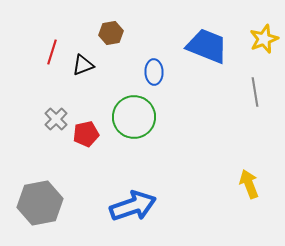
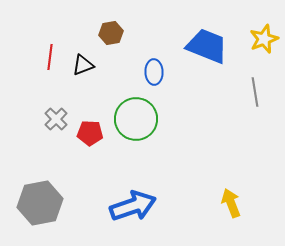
red line: moved 2 px left, 5 px down; rotated 10 degrees counterclockwise
green circle: moved 2 px right, 2 px down
red pentagon: moved 4 px right, 1 px up; rotated 15 degrees clockwise
yellow arrow: moved 18 px left, 19 px down
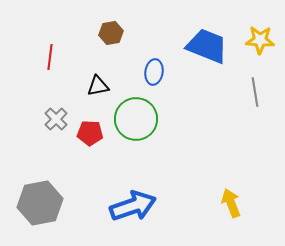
yellow star: moved 4 px left, 1 px down; rotated 24 degrees clockwise
black triangle: moved 15 px right, 21 px down; rotated 10 degrees clockwise
blue ellipse: rotated 10 degrees clockwise
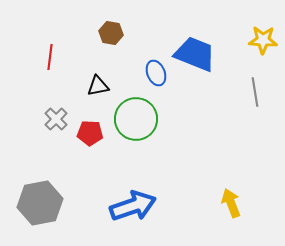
brown hexagon: rotated 20 degrees clockwise
yellow star: moved 3 px right
blue trapezoid: moved 12 px left, 8 px down
blue ellipse: moved 2 px right, 1 px down; rotated 30 degrees counterclockwise
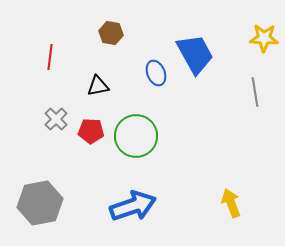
yellow star: moved 1 px right, 2 px up
blue trapezoid: rotated 39 degrees clockwise
green circle: moved 17 px down
red pentagon: moved 1 px right, 2 px up
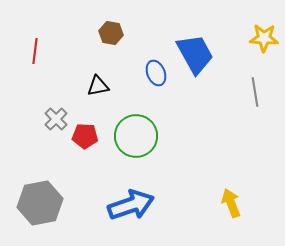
red line: moved 15 px left, 6 px up
red pentagon: moved 6 px left, 5 px down
blue arrow: moved 2 px left, 1 px up
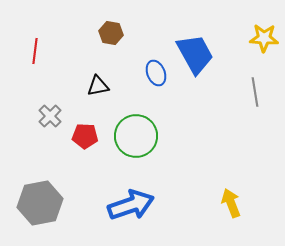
gray cross: moved 6 px left, 3 px up
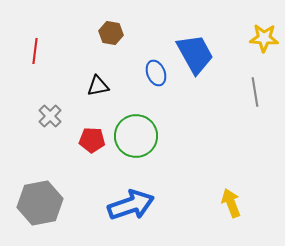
red pentagon: moved 7 px right, 4 px down
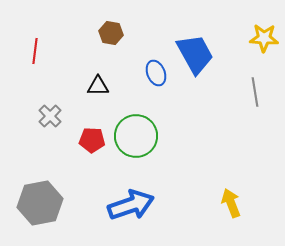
black triangle: rotated 10 degrees clockwise
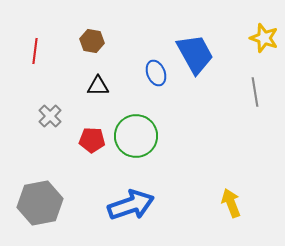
brown hexagon: moved 19 px left, 8 px down
yellow star: rotated 16 degrees clockwise
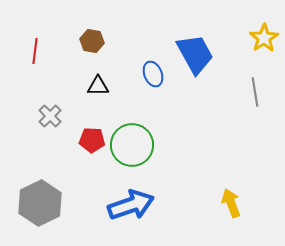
yellow star: rotated 20 degrees clockwise
blue ellipse: moved 3 px left, 1 px down
green circle: moved 4 px left, 9 px down
gray hexagon: rotated 15 degrees counterclockwise
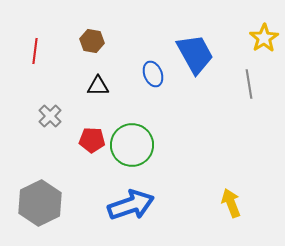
gray line: moved 6 px left, 8 px up
